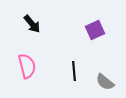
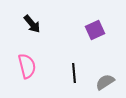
black line: moved 2 px down
gray semicircle: rotated 108 degrees clockwise
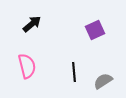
black arrow: rotated 90 degrees counterclockwise
black line: moved 1 px up
gray semicircle: moved 2 px left, 1 px up
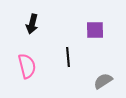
black arrow: rotated 144 degrees clockwise
purple square: rotated 24 degrees clockwise
black line: moved 6 px left, 15 px up
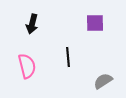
purple square: moved 7 px up
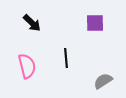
black arrow: moved 1 px up; rotated 60 degrees counterclockwise
black line: moved 2 px left, 1 px down
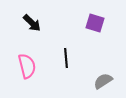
purple square: rotated 18 degrees clockwise
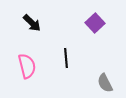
purple square: rotated 30 degrees clockwise
gray semicircle: moved 2 px right, 2 px down; rotated 84 degrees counterclockwise
